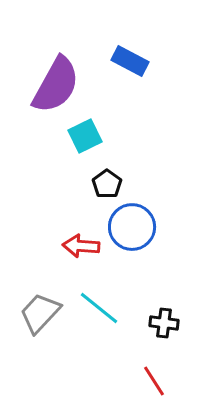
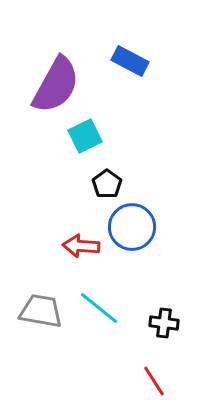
gray trapezoid: moved 1 px right, 2 px up; rotated 57 degrees clockwise
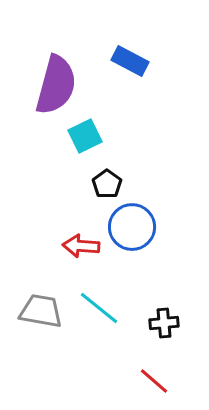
purple semicircle: rotated 14 degrees counterclockwise
black cross: rotated 12 degrees counterclockwise
red line: rotated 16 degrees counterclockwise
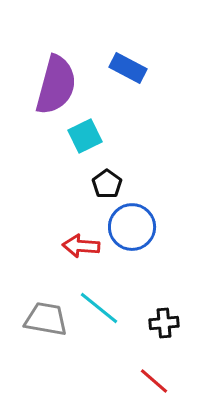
blue rectangle: moved 2 px left, 7 px down
gray trapezoid: moved 5 px right, 8 px down
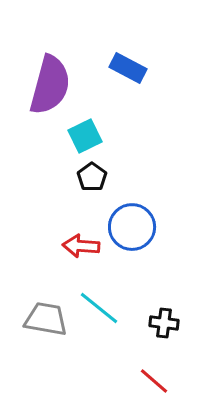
purple semicircle: moved 6 px left
black pentagon: moved 15 px left, 7 px up
black cross: rotated 12 degrees clockwise
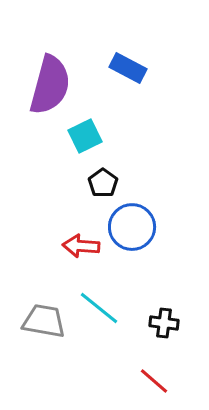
black pentagon: moved 11 px right, 6 px down
gray trapezoid: moved 2 px left, 2 px down
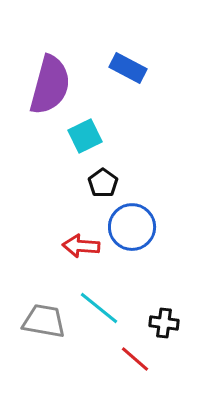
red line: moved 19 px left, 22 px up
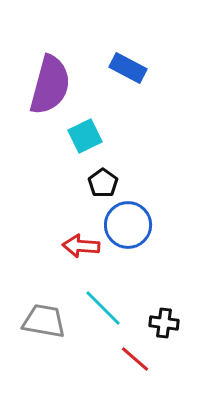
blue circle: moved 4 px left, 2 px up
cyan line: moved 4 px right; rotated 6 degrees clockwise
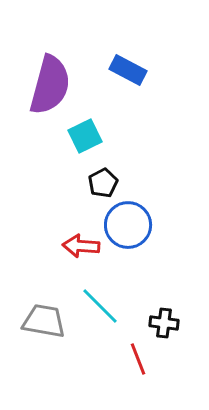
blue rectangle: moved 2 px down
black pentagon: rotated 8 degrees clockwise
cyan line: moved 3 px left, 2 px up
red line: moved 3 px right; rotated 28 degrees clockwise
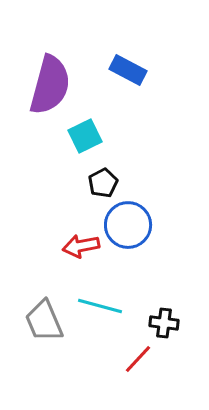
red arrow: rotated 15 degrees counterclockwise
cyan line: rotated 30 degrees counterclockwise
gray trapezoid: rotated 123 degrees counterclockwise
red line: rotated 64 degrees clockwise
